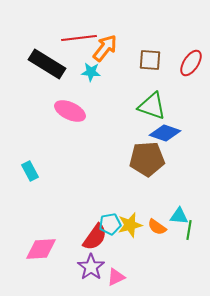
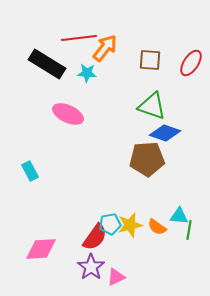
cyan star: moved 4 px left, 1 px down
pink ellipse: moved 2 px left, 3 px down
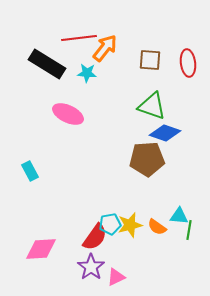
red ellipse: moved 3 px left; rotated 40 degrees counterclockwise
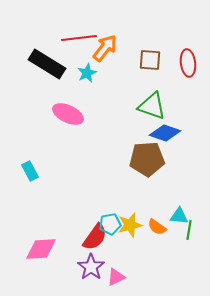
cyan star: rotated 30 degrees counterclockwise
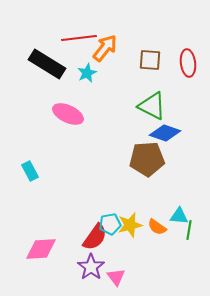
green triangle: rotated 8 degrees clockwise
pink triangle: rotated 42 degrees counterclockwise
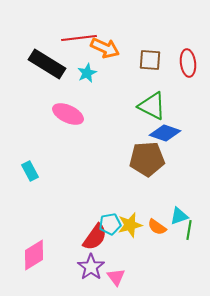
orange arrow: rotated 76 degrees clockwise
cyan triangle: rotated 24 degrees counterclockwise
pink diamond: moved 7 px left, 6 px down; rotated 28 degrees counterclockwise
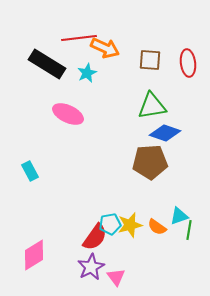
green triangle: rotated 36 degrees counterclockwise
brown pentagon: moved 3 px right, 3 px down
purple star: rotated 8 degrees clockwise
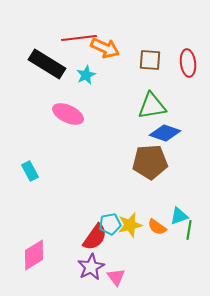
cyan star: moved 1 px left, 2 px down
